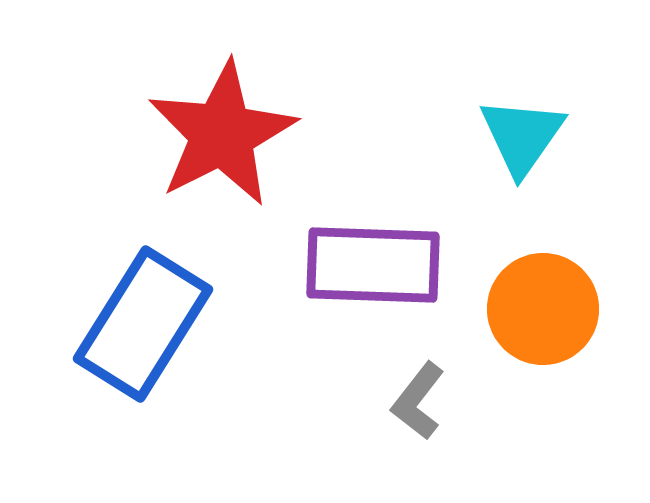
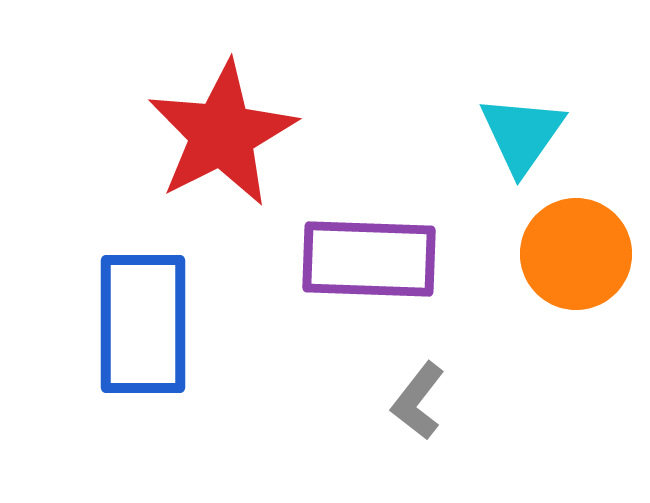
cyan triangle: moved 2 px up
purple rectangle: moved 4 px left, 6 px up
orange circle: moved 33 px right, 55 px up
blue rectangle: rotated 32 degrees counterclockwise
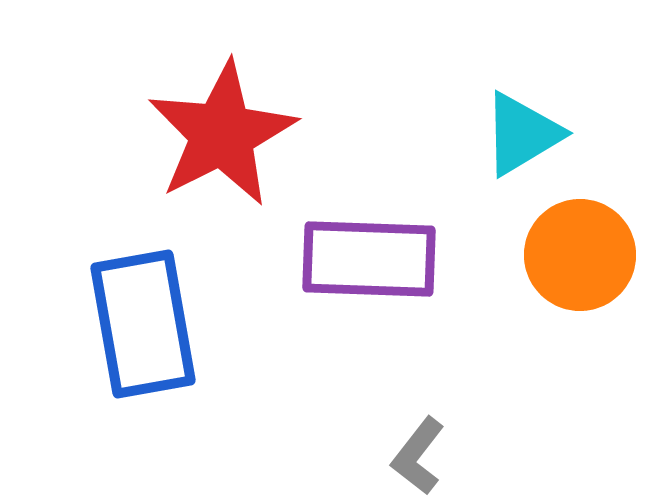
cyan triangle: rotated 24 degrees clockwise
orange circle: moved 4 px right, 1 px down
blue rectangle: rotated 10 degrees counterclockwise
gray L-shape: moved 55 px down
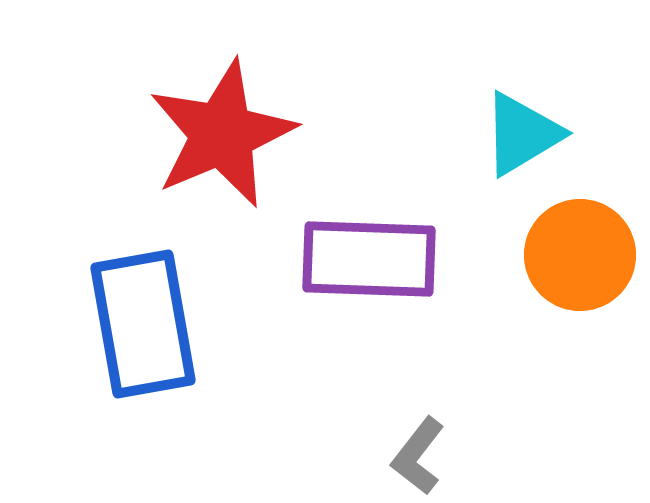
red star: rotated 4 degrees clockwise
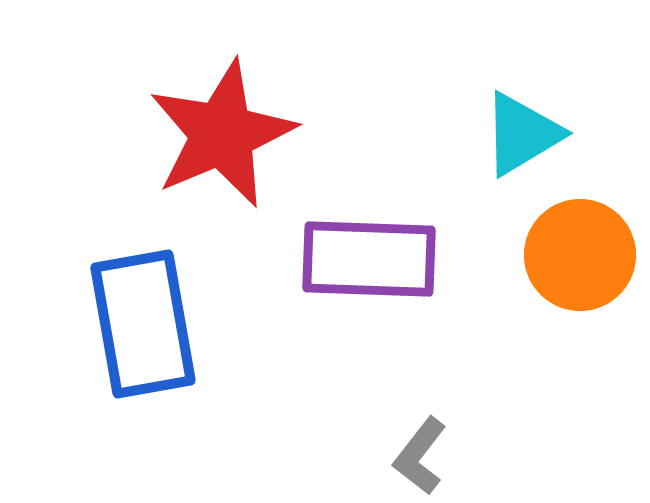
gray L-shape: moved 2 px right
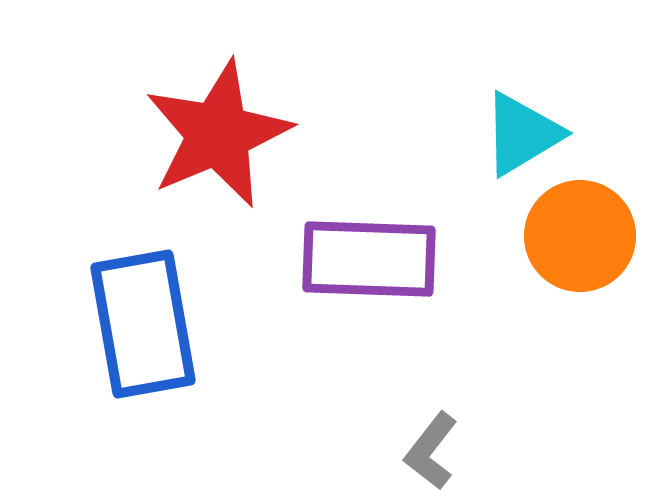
red star: moved 4 px left
orange circle: moved 19 px up
gray L-shape: moved 11 px right, 5 px up
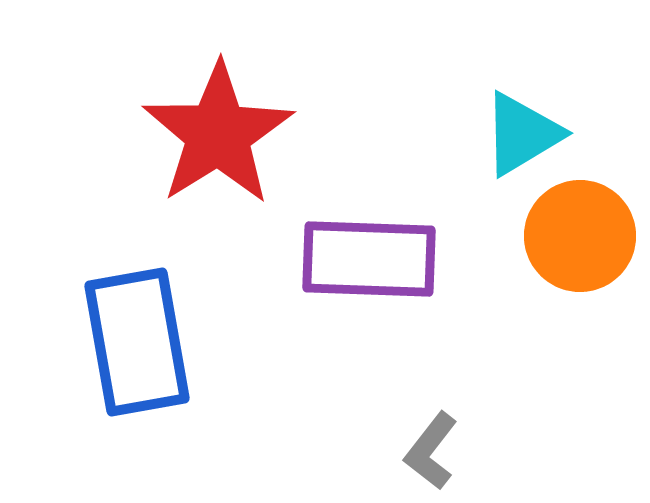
red star: rotated 9 degrees counterclockwise
blue rectangle: moved 6 px left, 18 px down
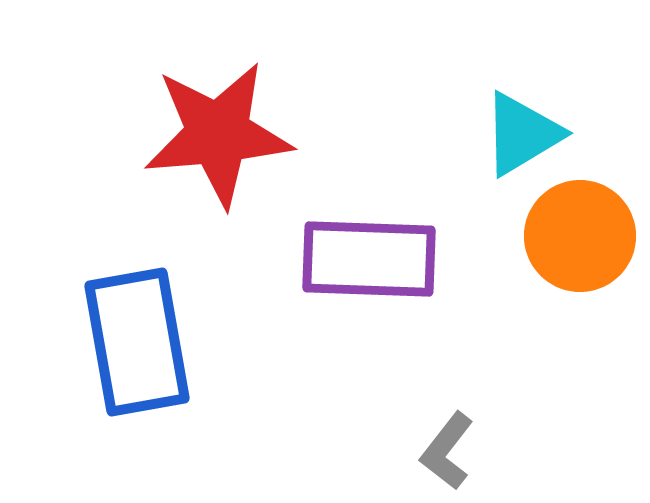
red star: rotated 27 degrees clockwise
gray L-shape: moved 16 px right
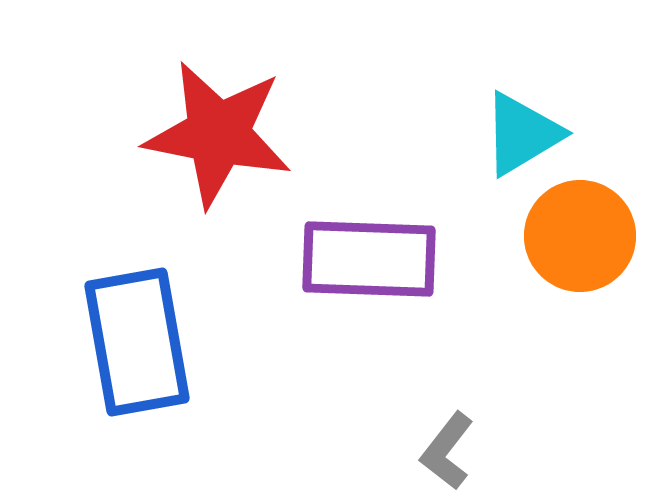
red star: rotated 16 degrees clockwise
